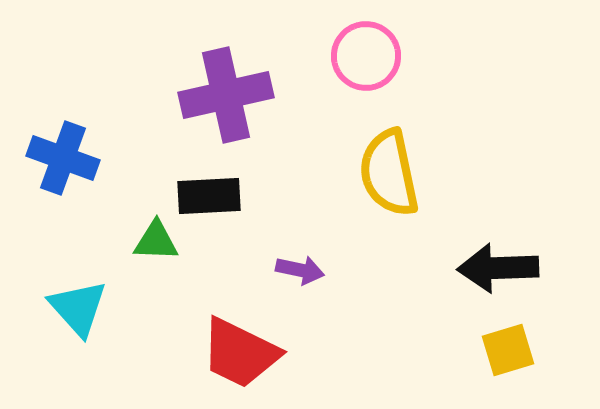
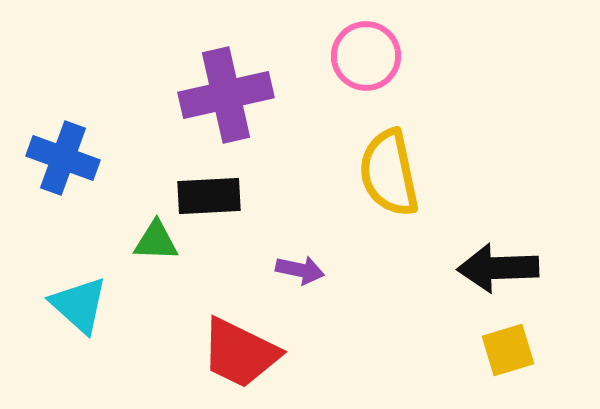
cyan triangle: moved 1 px right, 3 px up; rotated 6 degrees counterclockwise
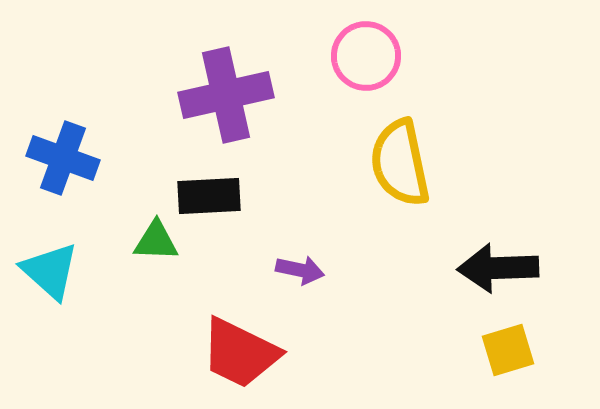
yellow semicircle: moved 11 px right, 10 px up
cyan triangle: moved 29 px left, 34 px up
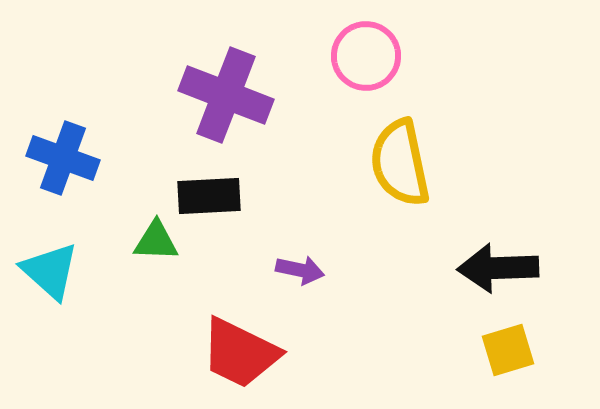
purple cross: rotated 34 degrees clockwise
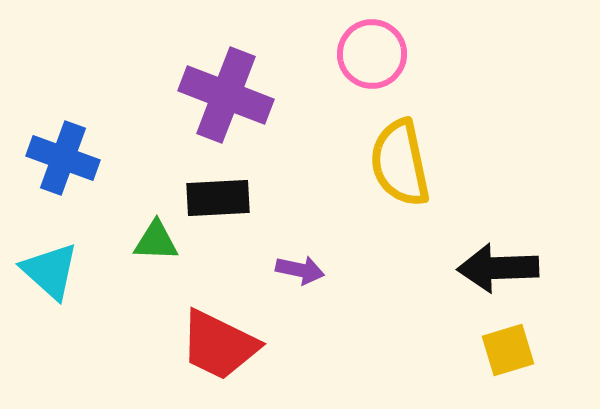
pink circle: moved 6 px right, 2 px up
black rectangle: moved 9 px right, 2 px down
red trapezoid: moved 21 px left, 8 px up
